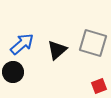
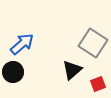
gray square: rotated 16 degrees clockwise
black triangle: moved 15 px right, 20 px down
red square: moved 1 px left, 2 px up
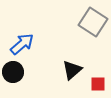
gray square: moved 21 px up
red square: rotated 21 degrees clockwise
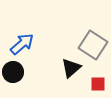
gray square: moved 23 px down
black triangle: moved 1 px left, 2 px up
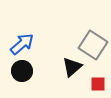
black triangle: moved 1 px right, 1 px up
black circle: moved 9 px right, 1 px up
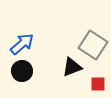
black triangle: rotated 20 degrees clockwise
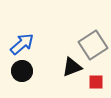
gray square: rotated 24 degrees clockwise
red square: moved 2 px left, 2 px up
